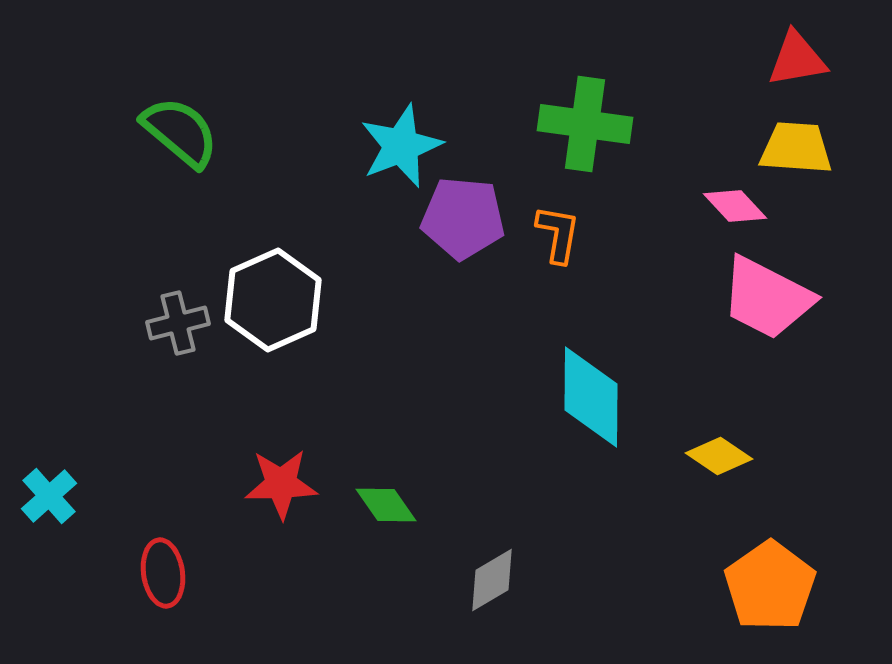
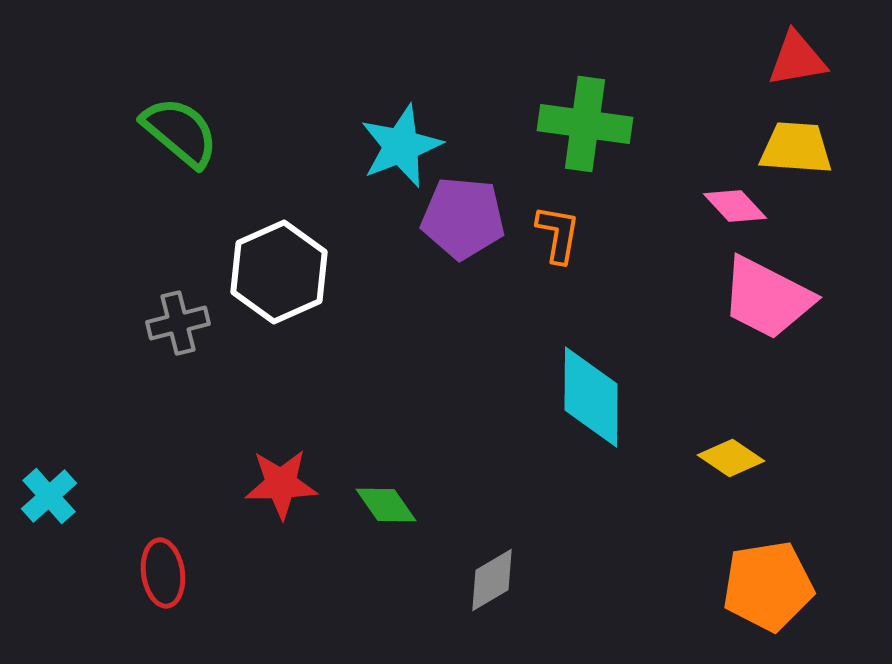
white hexagon: moved 6 px right, 28 px up
yellow diamond: moved 12 px right, 2 px down
orange pentagon: moved 2 px left; rotated 26 degrees clockwise
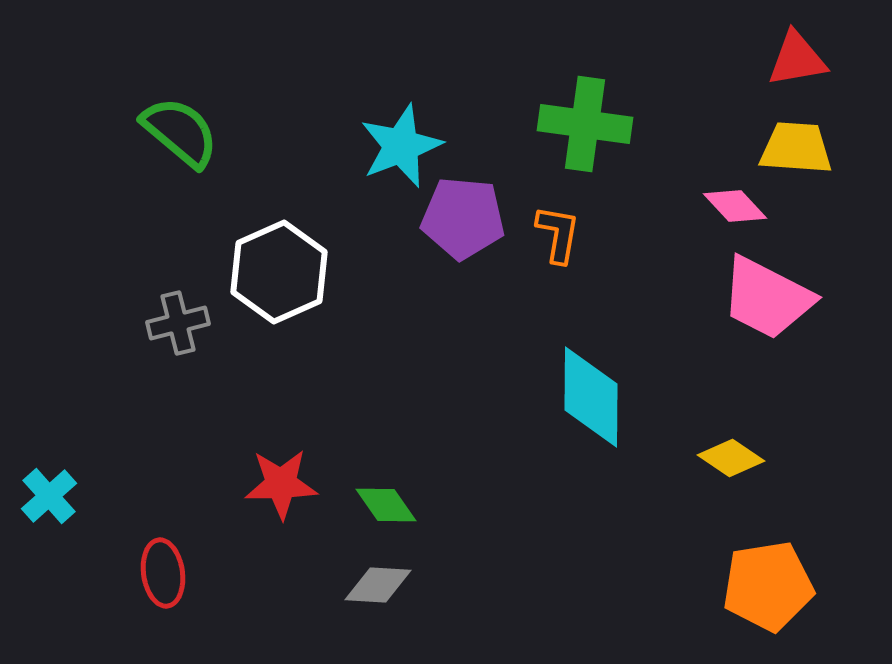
gray diamond: moved 114 px left, 5 px down; rotated 34 degrees clockwise
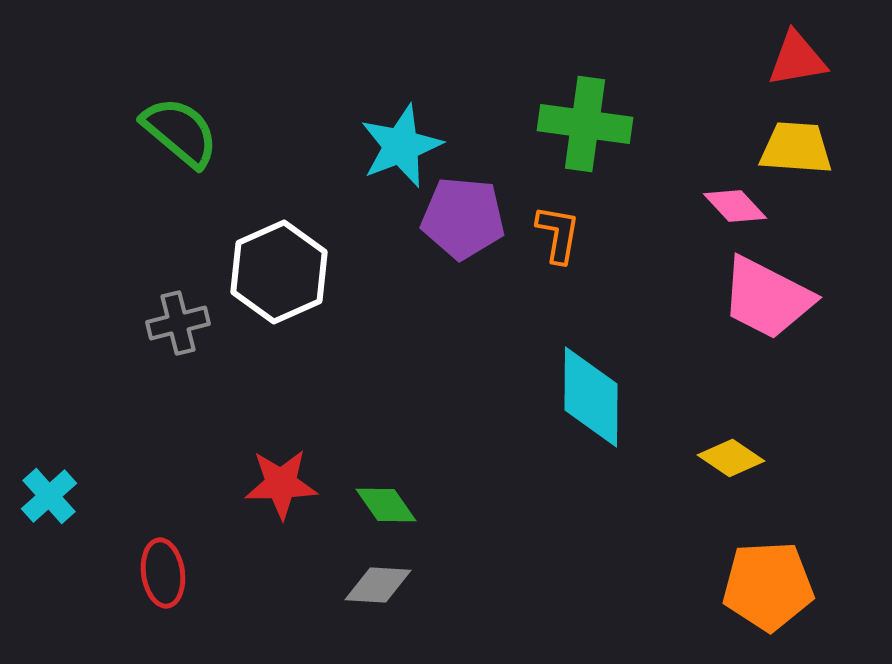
orange pentagon: rotated 6 degrees clockwise
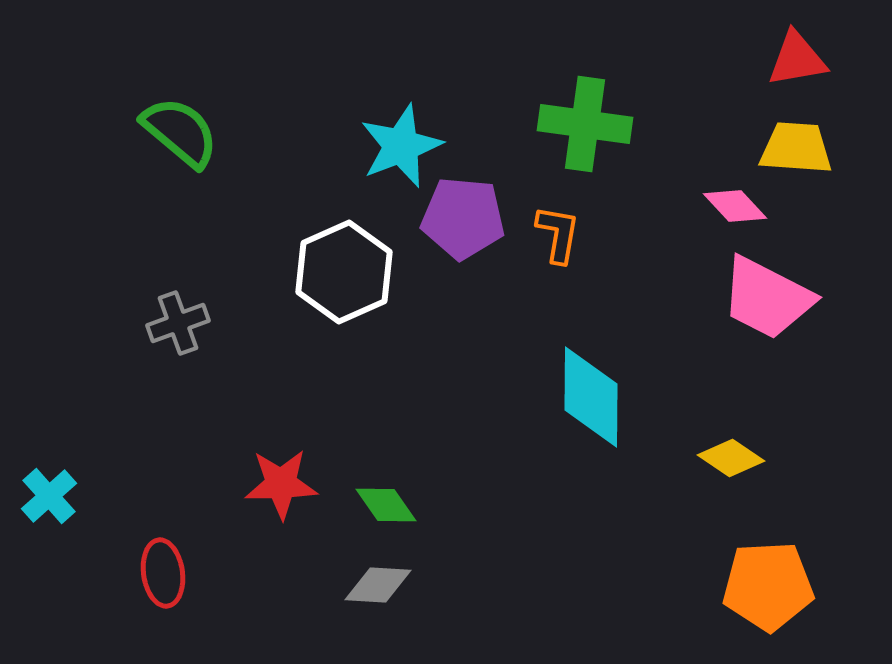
white hexagon: moved 65 px right
gray cross: rotated 6 degrees counterclockwise
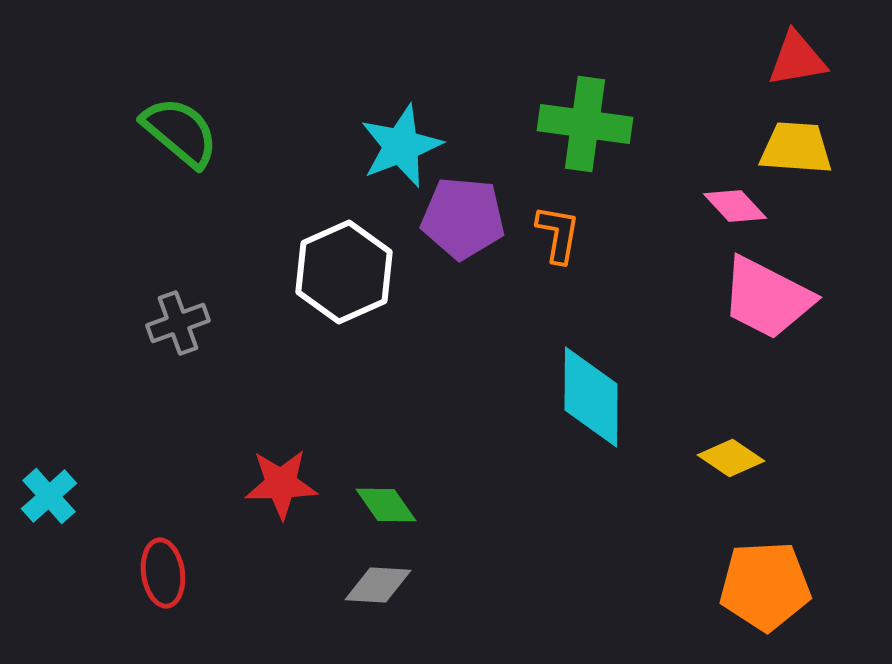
orange pentagon: moved 3 px left
